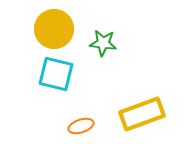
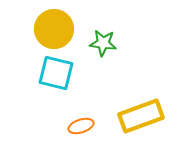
cyan square: moved 1 px up
yellow rectangle: moved 1 px left, 2 px down
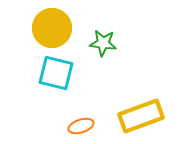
yellow circle: moved 2 px left, 1 px up
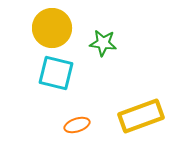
orange ellipse: moved 4 px left, 1 px up
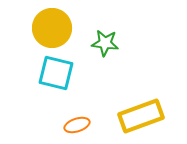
green star: moved 2 px right
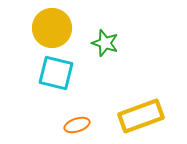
green star: rotated 12 degrees clockwise
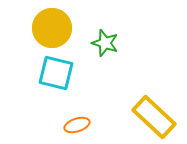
yellow rectangle: moved 13 px right, 1 px down; rotated 63 degrees clockwise
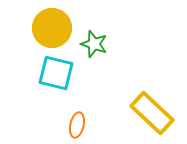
green star: moved 11 px left, 1 px down
yellow rectangle: moved 2 px left, 4 px up
orange ellipse: rotated 60 degrees counterclockwise
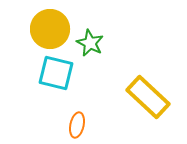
yellow circle: moved 2 px left, 1 px down
green star: moved 4 px left, 1 px up; rotated 8 degrees clockwise
yellow rectangle: moved 4 px left, 16 px up
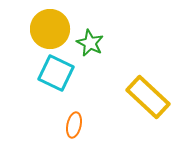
cyan square: rotated 12 degrees clockwise
orange ellipse: moved 3 px left
